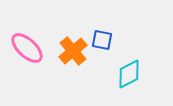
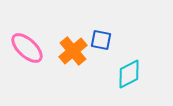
blue square: moved 1 px left
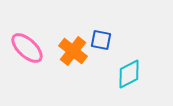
orange cross: rotated 12 degrees counterclockwise
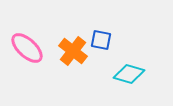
cyan diamond: rotated 44 degrees clockwise
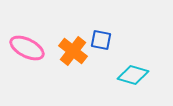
pink ellipse: rotated 16 degrees counterclockwise
cyan diamond: moved 4 px right, 1 px down
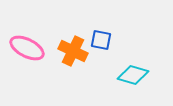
orange cross: rotated 12 degrees counterclockwise
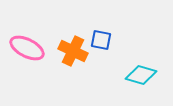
cyan diamond: moved 8 px right
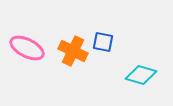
blue square: moved 2 px right, 2 px down
